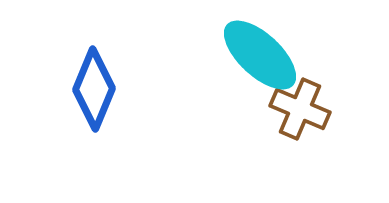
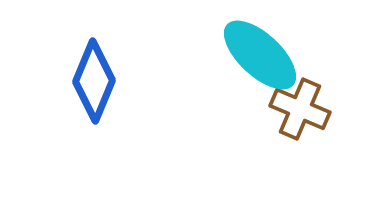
blue diamond: moved 8 px up
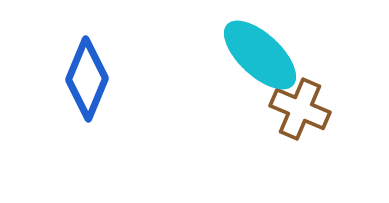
blue diamond: moved 7 px left, 2 px up
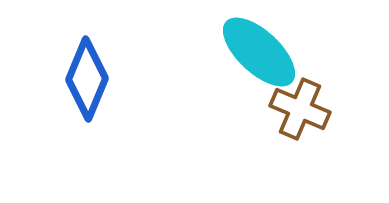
cyan ellipse: moved 1 px left, 3 px up
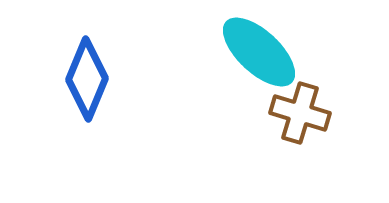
brown cross: moved 4 px down; rotated 6 degrees counterclockwise
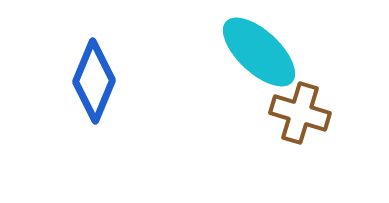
blue diamond: moved 7 px right, 2 px down
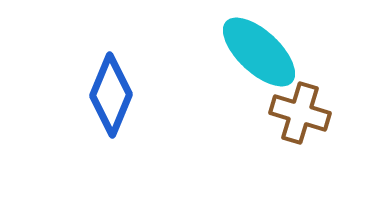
blue diamond: moved 17 px right, 14 px down
